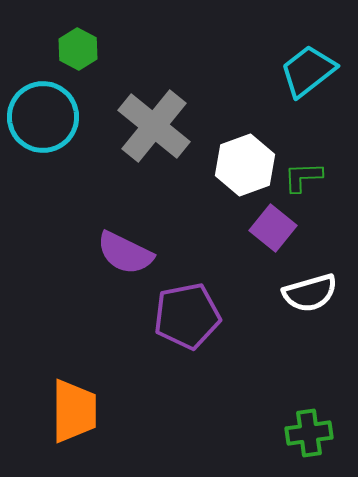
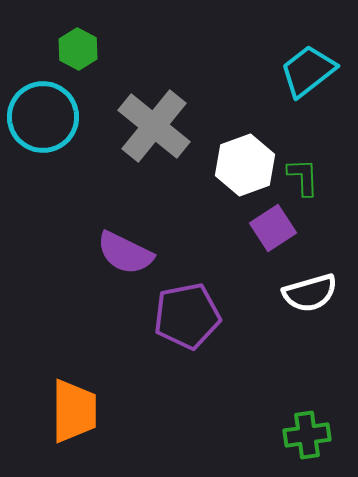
green L-shape: rotated 90 degrees clockwise
purple square: rotated 18 degrees clockwise
green cross: moved 2 px left, 2 px down
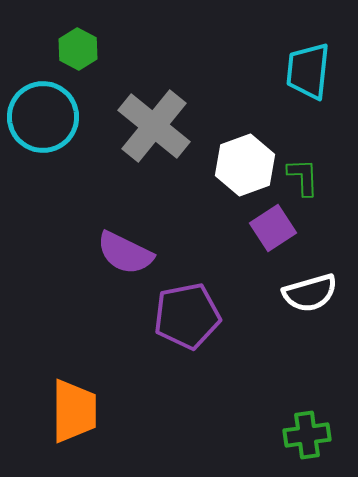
cyan trapezoid: rotated 46 degrees counterclockwise
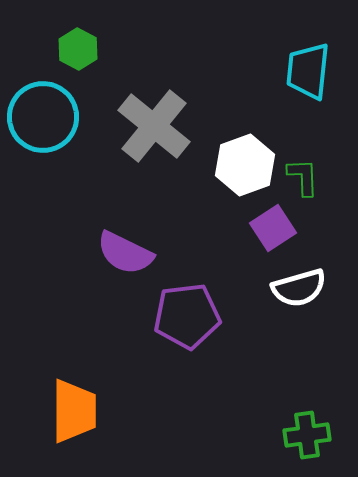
white semicircle: moved 11 px left, 5 px up
purple pentagon: rotated 4 degrees clockwise
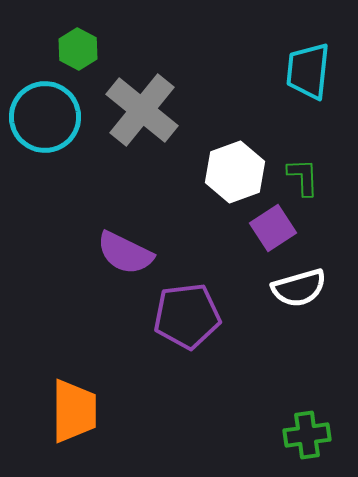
cyan circle: moved 2 px right
gray cross: moved 12 px left, 16 px up
white hexagon: moved 10 px left, 7 px down
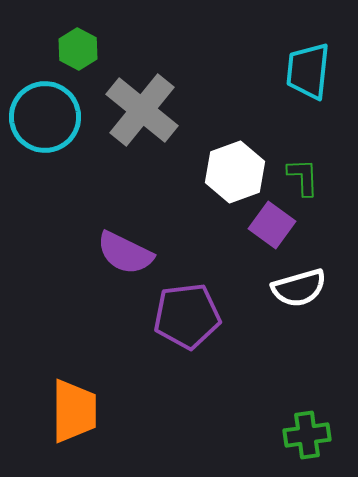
purple square: moved 1 px left, 3 px up; rotated 21 degrees counterclockwise
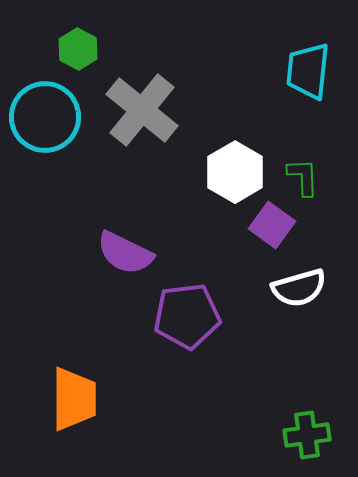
white hexagon: rotated 10 degrees counterclockwise
orange trapezoid: moved 12 px up
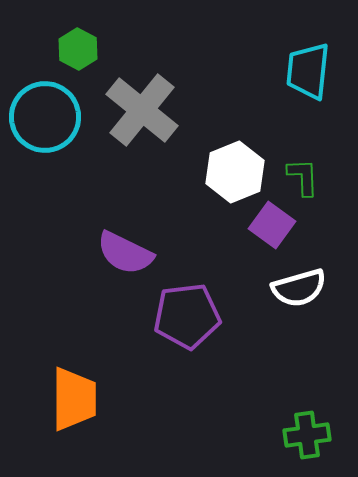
white hexagon: rotated 8 degrees clockwise
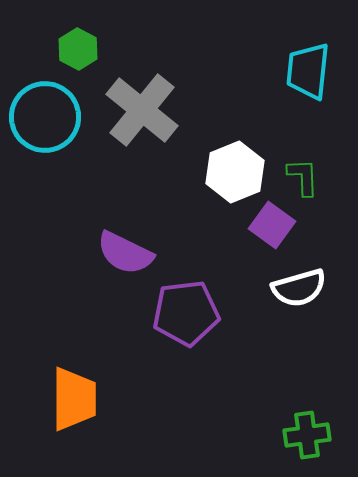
purple pentagon: moved 1 px left, 3 px up
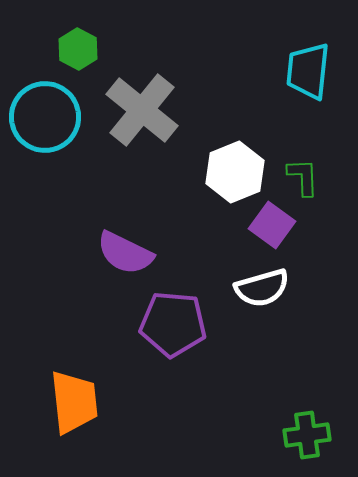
white semicircle: moved 37 px left
purple pentagon: moved 13 px left, 11 px down; rotated 12 degrees clockwise
orange trapezoid: moved 3 px down; rotated 6 degrees counterclockwise
